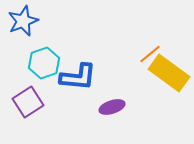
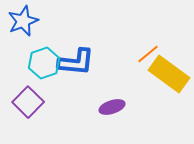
orange line: moved 2 px left
yellow rectangle: moved 1 px down
blue L-shape: moved 2 px left, 15 px up
purple square: rotated 12 degrees counterclockwise
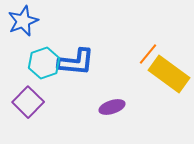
orange line: rotated 10 degrees counterclockwise
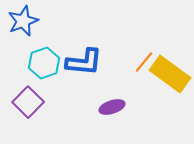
orange line: moved 4 px left, 8 px down
blue L-shape: moved 8 px right
yellow rectangle: moved 1 px right
